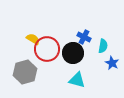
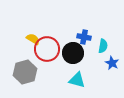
blue cross: rotated 16 degrees counterclockwise
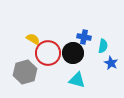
red circle: moved 1 px right, 4 px down
blue star: moved 1 px left
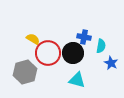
cyan semicircle: moved 2 px left
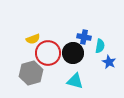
yellow semicircle: rotated 128 degrees clockwise
cyan semicircle: moved 1 px left
blue star: moved 2 px left, 1 px up
gray hexagon: moved 6 px right, 1 px down
cyan triangle: moved 2 px left, 1 px down
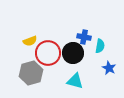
yellow semicircle: moved 3 px left, 2 px down
blue star: moved 6 px down
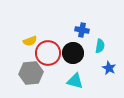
blue cross: moved 2 px left, 7 px up
gray hexagon: rotated 10 degrees clockwise
